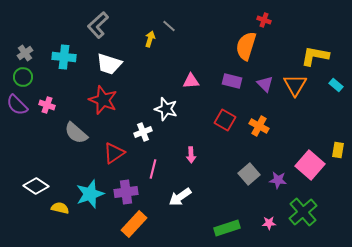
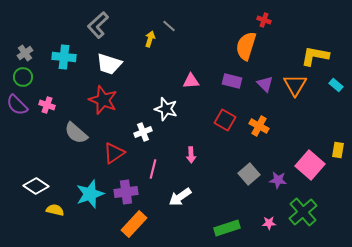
yellow semicircle: moved 5 px left, 2 px down
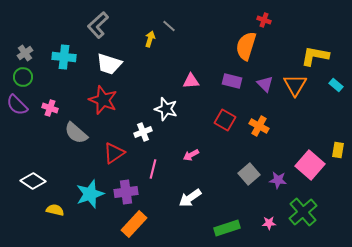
pink cross: moved 3 px right, 3 px down
pink arrow: rotated 63 degrees clockwise
white diamond: moved 3 px left, 5 px up
white arrow: moved 10 px right, 1 px down
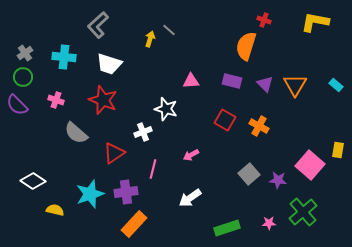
gray line: moved 4 px down
yellow L-shape: moved 34 px up
pink cross: moved 6 px right, 8 px up
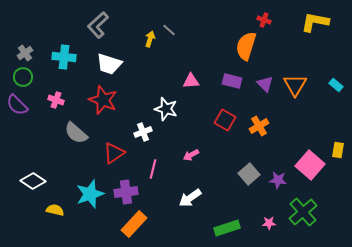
orange cross: rotated 30 degrees clockwise
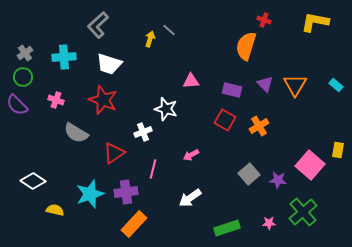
cyan cross: rotated 10 degrees counterclockwise
purple rectangle: moved 9 px down
gray semicircle: rotated 10 degrees counterclockwise
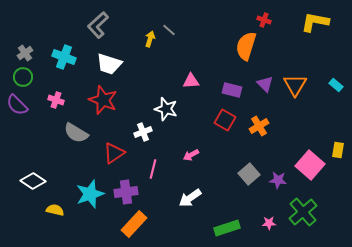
cyan cross: rotated 25 degrees clockwise
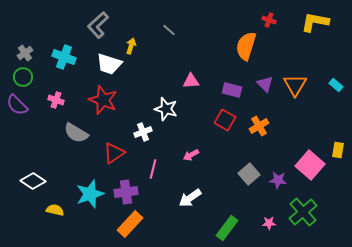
red cross: moved 5 px right
yellow arrow: moved 19 px left, 7 px down
orange rectangle: moved 4 px left
green rectangle: rotated 35 degrees counterclockwise
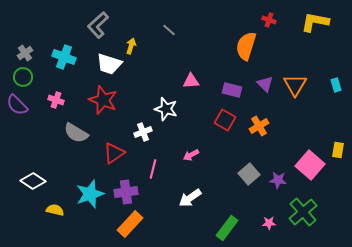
cyan rectangle: rotated 32 degrees clockwise
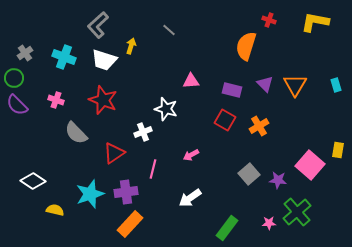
white trapezoid: moved 5 px left, 4 px up
green circle: moved 9 px left, 1 px down
gray semicircle: rotated 15 degrees clockwise
green cross: moved 6 px left
